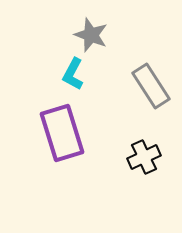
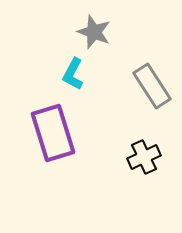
gray star: moved 3 px right, 3 px up
gray rectangle: moved 1 px right
purple rectangle: moved 9 px left
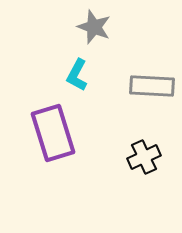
gray star: moved 5 px up
cyan L-shape: moved 4 px right, 1 px down
gray rectangle: rotated 54 degrees counterclockwise
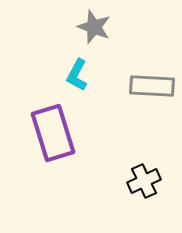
black cross: moved 24 px down
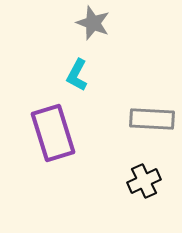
gray star: moved 1 px left, 4 px up
gray rectangle: moved 33 px down
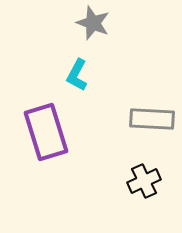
purple rectangle: moved 7 px left, 1 px up
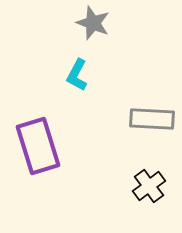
purple rectangle: moved 8 px left, 14 px down
black cross: moved 5 px right, 5 px down; rotated 12 degrees counterclockwise
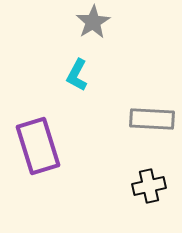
gray star: moved 1 px up; rotated 20 degrees clockwise
black cross: rotated 24 degrees clockwise
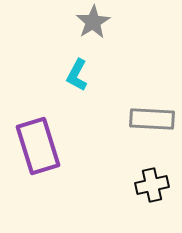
black cross: moved 3 px right, 1 px up
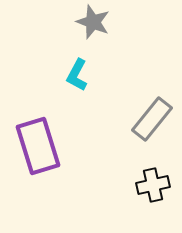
gray star: rotated 20 degrees counterclockwise
gray rectangle: rotated 54 degrees counterclockwise
black cross: moved 1 px right
